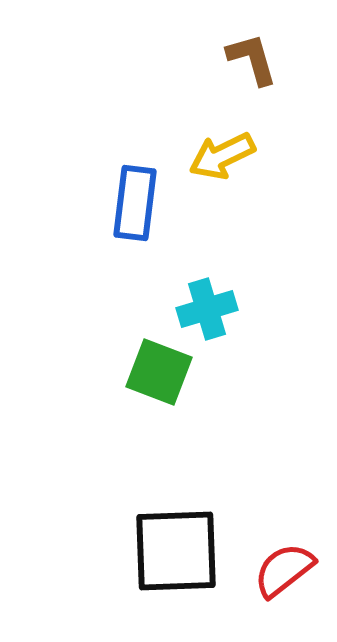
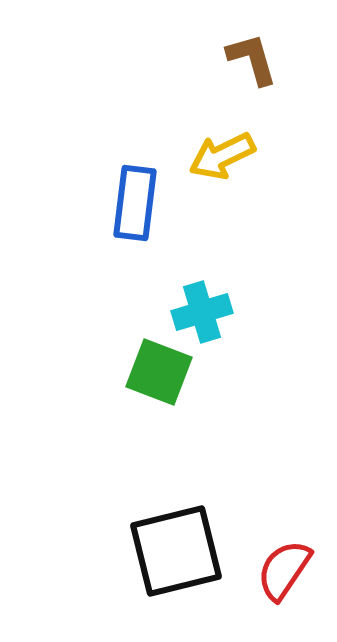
cyan cross: moved 5 px left, 3 px down
black square: rotated 12 degrees counterclockwise
red semicircle: rotated 18 degrees counterclockwise
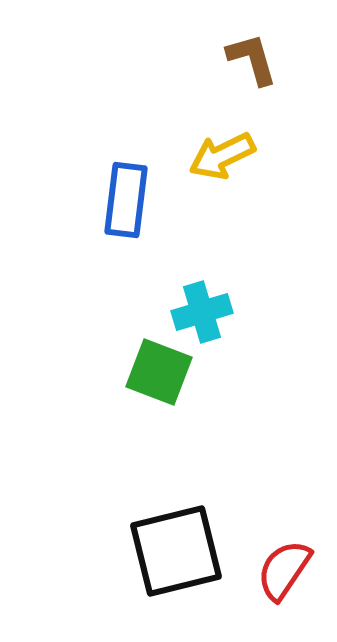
blue rectangle: moved 9 px left, 3 px up
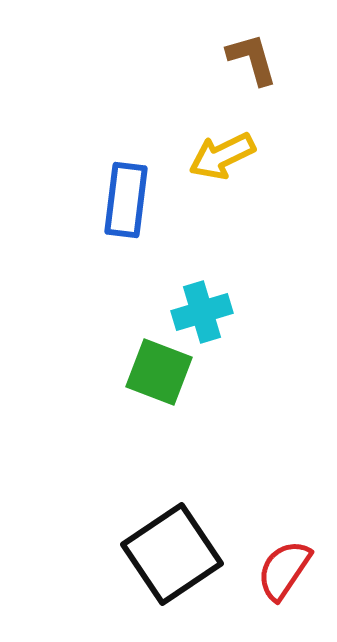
black square: moved 4 px left, 3 px down; rotated 20 degrees counterclockwise
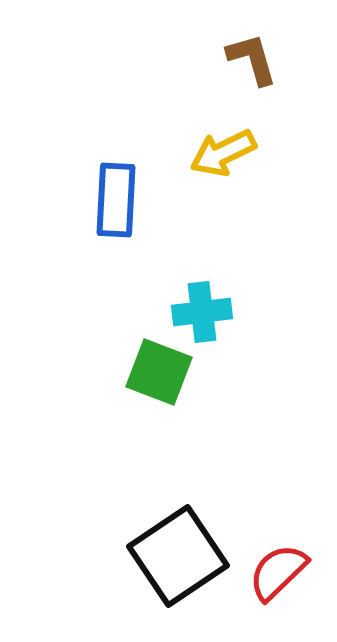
yellow arrow: moved 1 px right, 3 px up
blue rectangle: moved 10 px left; rotated 4 degrees counterclockwise
cyan cross: rotated 10 degrees clockwise
black square: moved 6 px right, 2 px down
red semicircle: moved 6 px left, 2 px down; rotated 12 degrees clockwise
